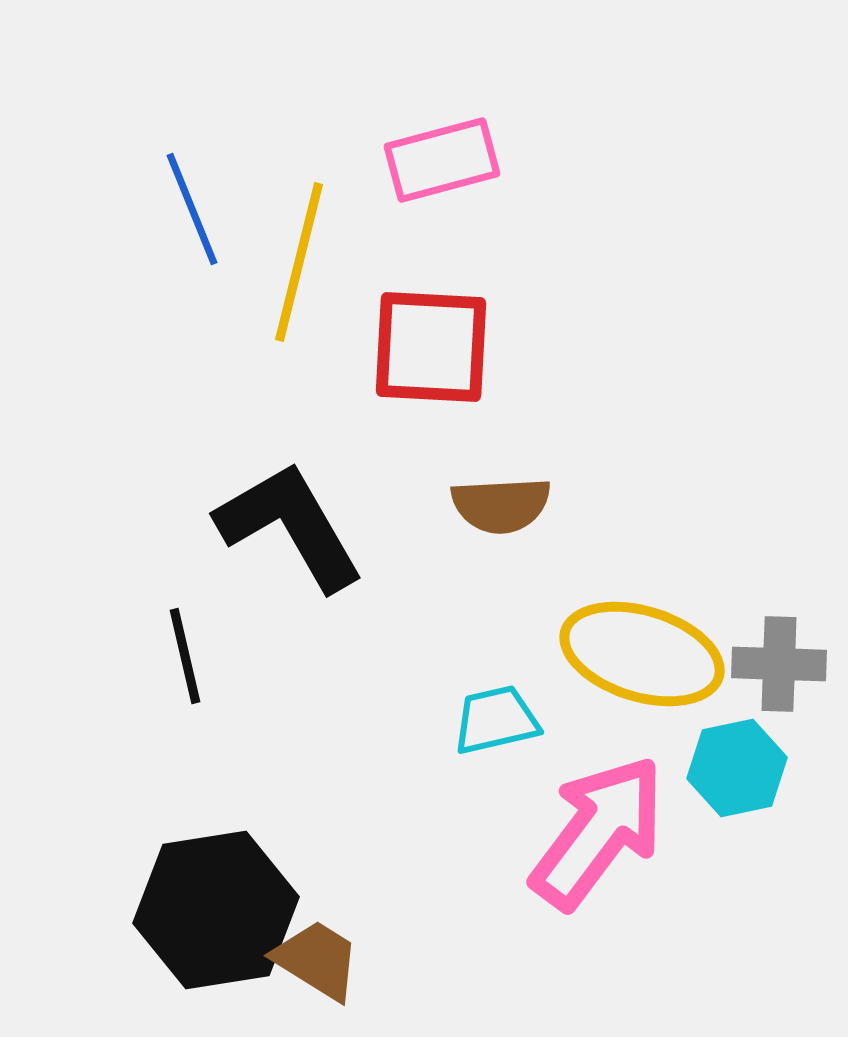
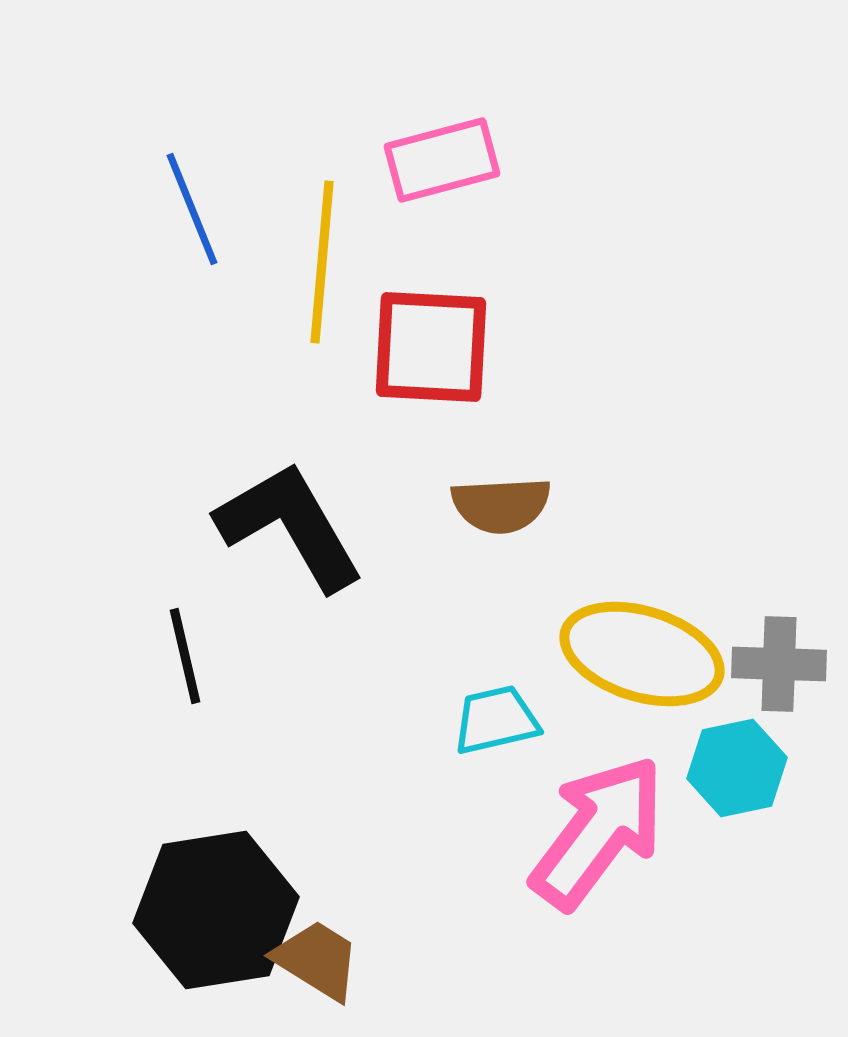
yellow line: moved 23 px right; rotated 9 degrees counterclockwise
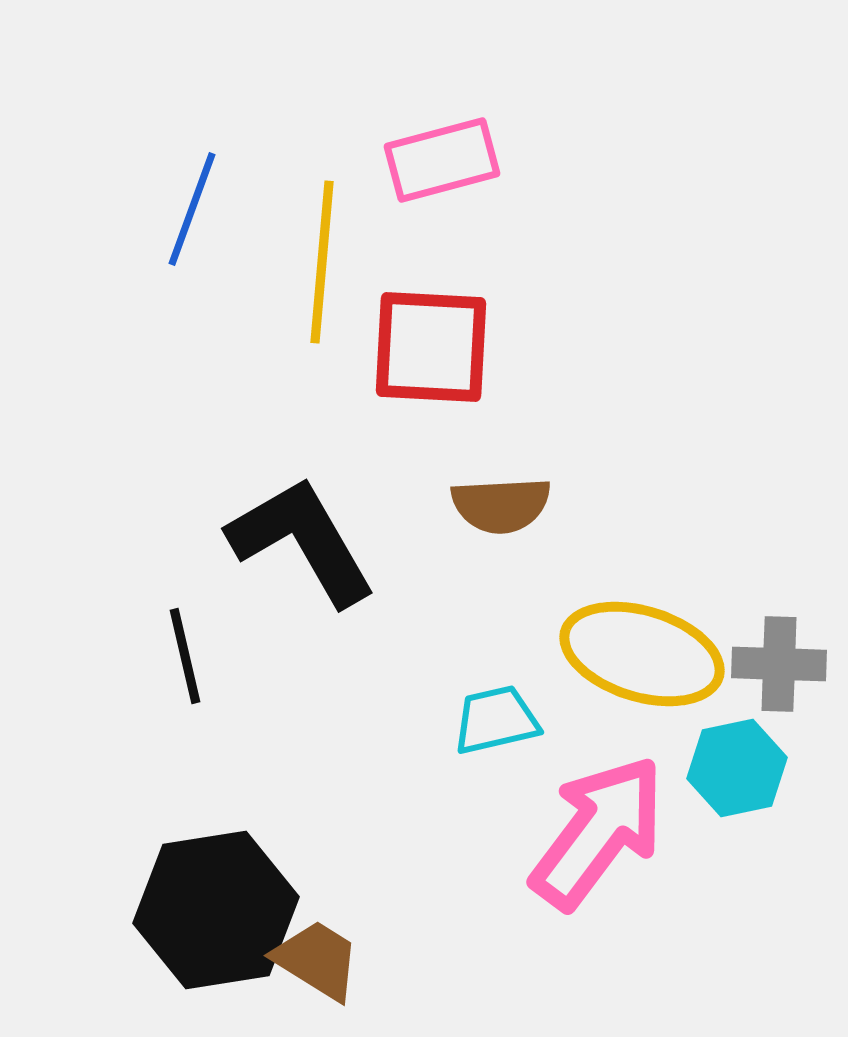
blue line: rotated 42 degrees clockwise
black L-shape: moved 12 px right, 15 px down
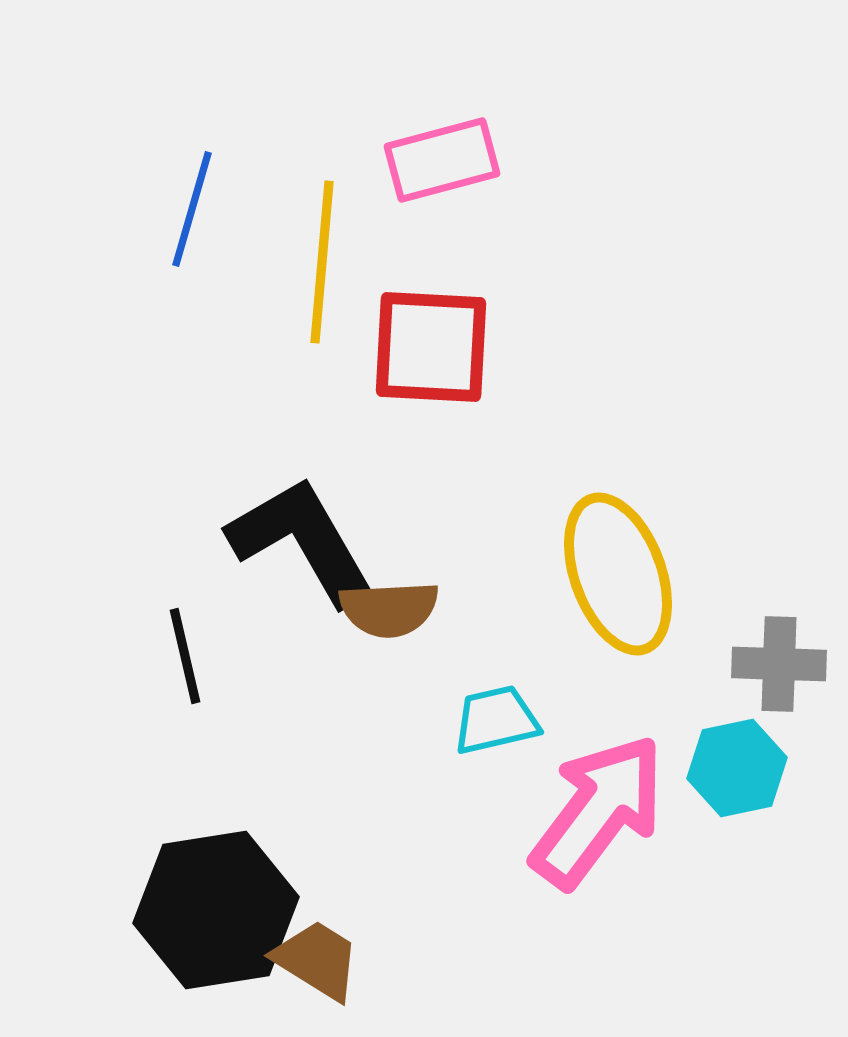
blue line: rotated 4 degrees counterclockwise
brown semicircle: moved 112 px left, 104 px down
yellow ellipse: moved 24 px left, 80 px up; rotated 53 degrees clockwise
pink arrow: moved 21 px up
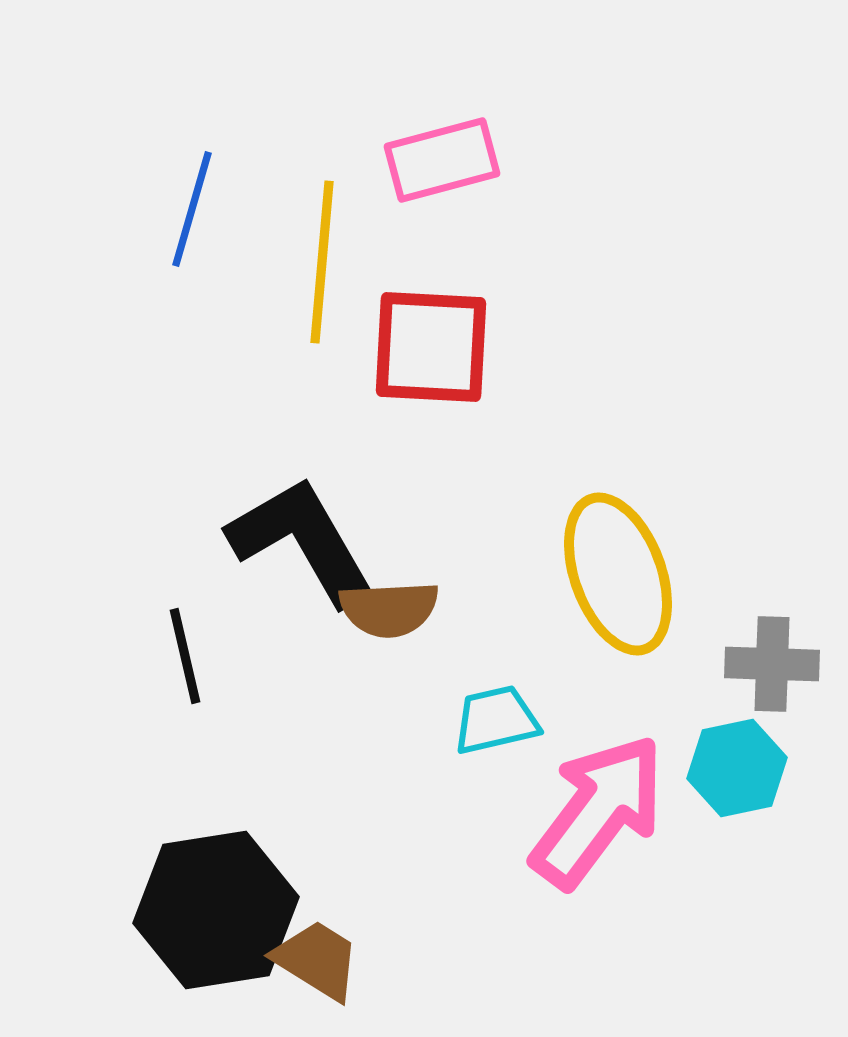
gray cross: moved 7 px left
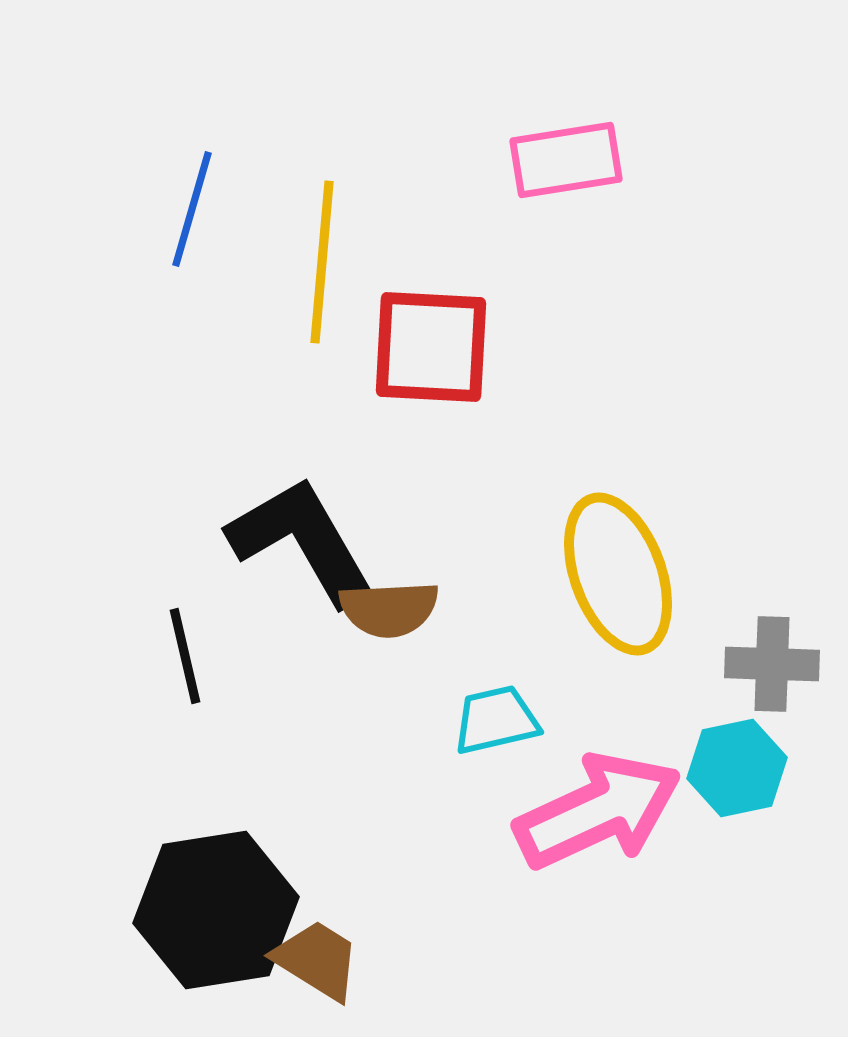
pink rectangle: moved 124 px right; rotated 6 degrees clockwise
pink arrow: rotated 28 degrees clockwise
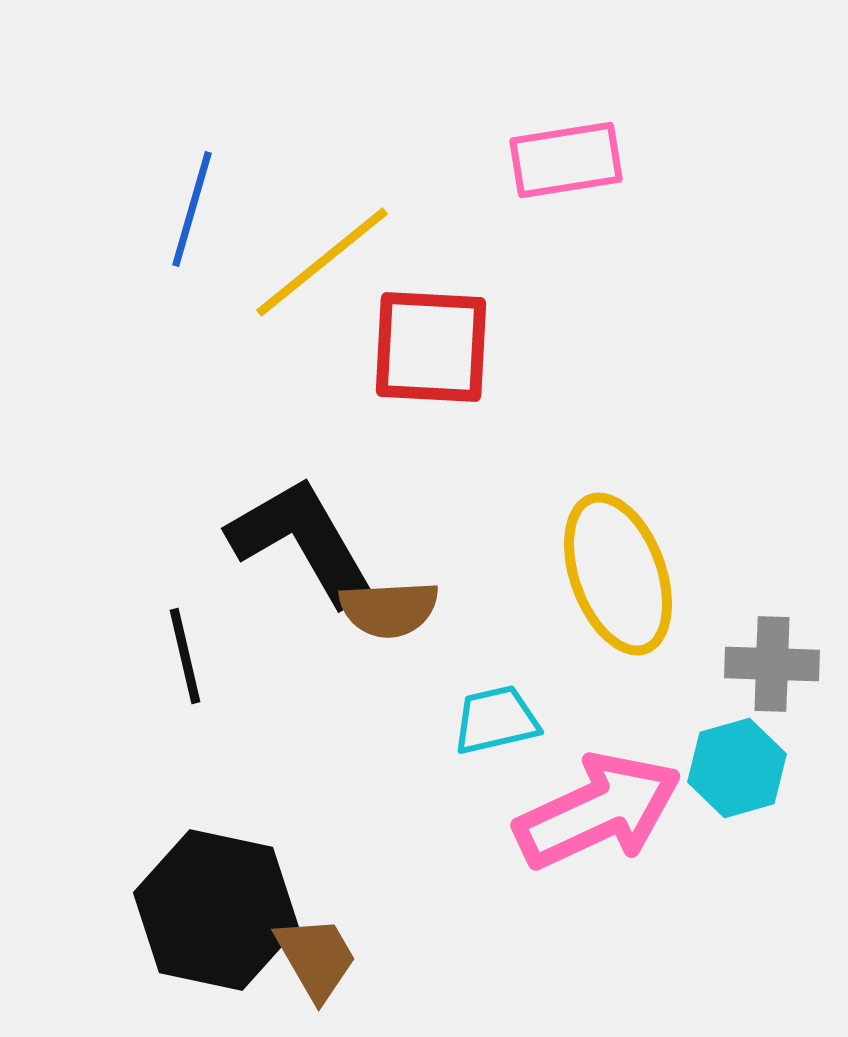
yellow line: rotated 46 degrees clockwise
cyan hexagon: rotated 4 degrees counterclockwise
black hexagon: rotated 21 degrees clockwise
brown trapezoid: moved 1 px left, 2 px up; rotated 28 degrees clockwise
